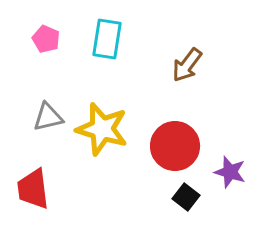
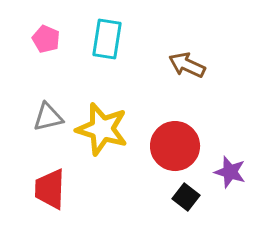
brown arrow: rotated 78 degrees clockwise
red trapezoid: moved 17 px right; rotated 9 degrees clockwise
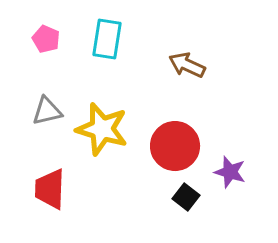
gray triangle: moved 1 px left, 6 px up
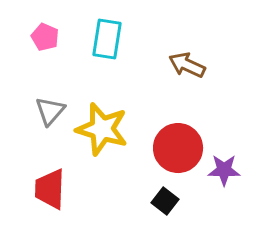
pink pentagon: moved 1 px left, 2 px up
gray triangle: moved 3 px right; rotated 36 degrees counterclockwise
red circle: moved 3 px right, 2 px down
purple star: moved 6 px left, 2 px up; rotated 16 degrees counterclockwise
black square: moved 21 px left, 4 px down
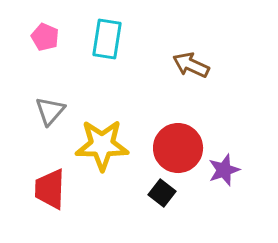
brown arrow: moved 4 px right
yellow star: moved 16 px down; rotated 16 degrees counterclockwise
purple star: rotated 20 degrees counterclockwise
black square: moved 3 px left, 8 px up
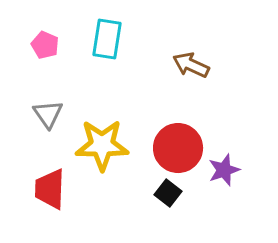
pink pentagon: moved 8 px down
gray triangle: moved 2 px left, 3 px down; rotated 16 degrees counterclockwise
black square: moved 6 px right
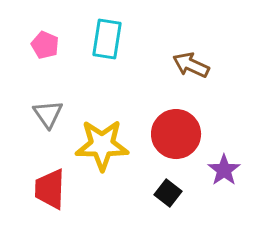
red circle: moved 2 px left, 14 px up
purple star: rotated 16 degrees counterclockwise
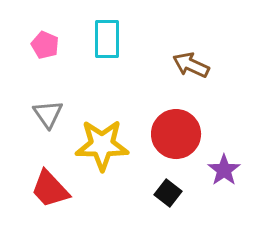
cyan rectangle: rotated 9 degrees counterclockwise
red trapezoid: rotated 45 degrees counterclockwise
